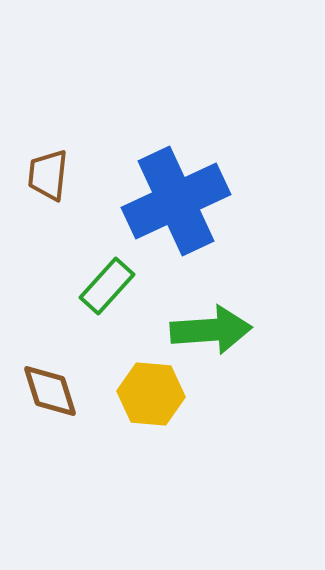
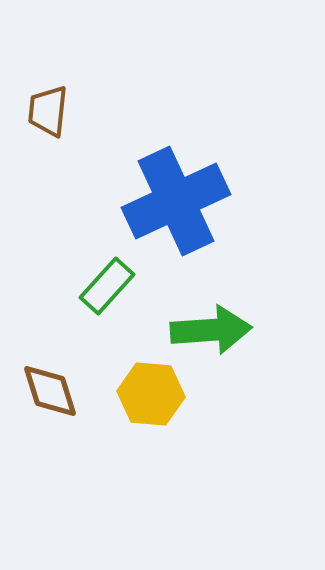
brown trapezoid: moved 64 px up
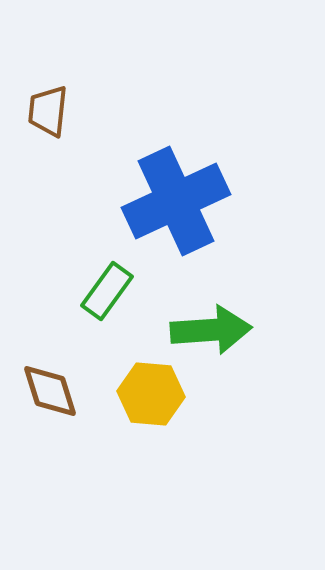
green rectangle: moved 5 px down; rotated 6 degrees counterclockwise
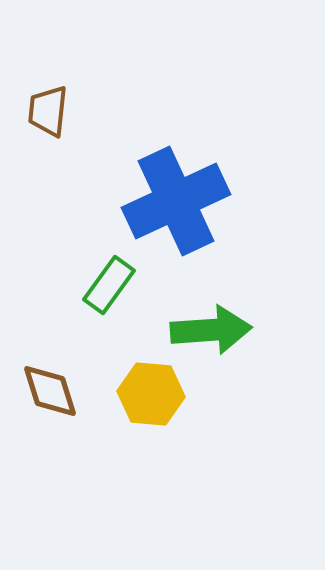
green rectangle: moved 2 px right, 6 px up
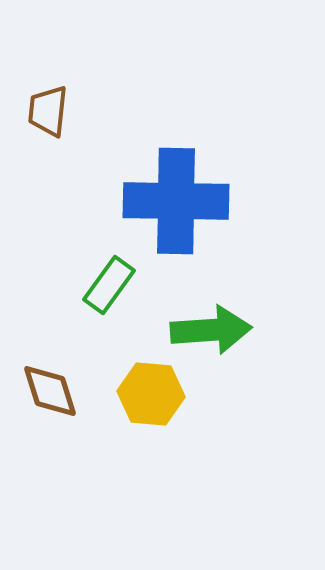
blue cross: rotated 26 degrees clockwise
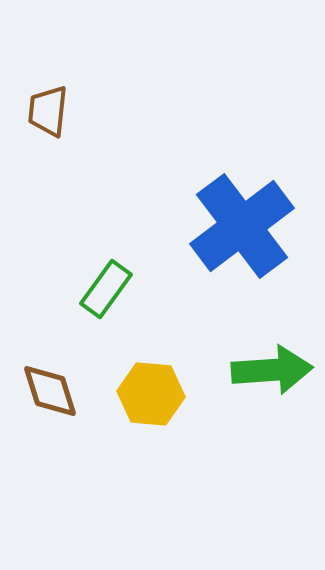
blue cross: moved 66 px right, 25 px down; rotated 38 degrees counterclockwise
green rectangle: moved 3 px left, 4 px down
green arrow: moved 61 px right, 40 px down
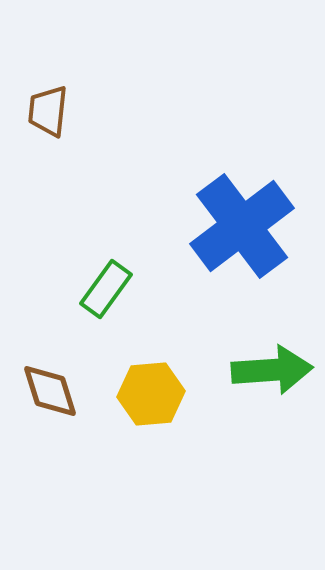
yellow hexagon: rotated 10 degrees counterclockwise
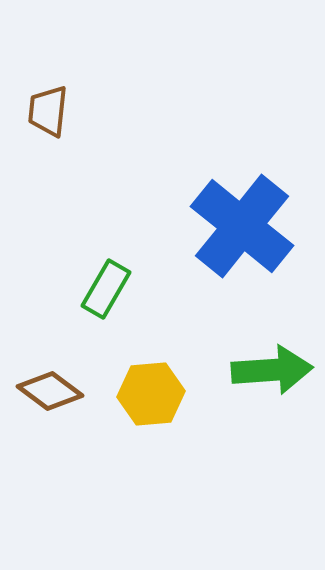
blue cross: rotated 14 degrees counterclockwise
green rectangle: rotated 6 degrees counterclockwise
brown diamond: rotated 36 degrees counterclockwise
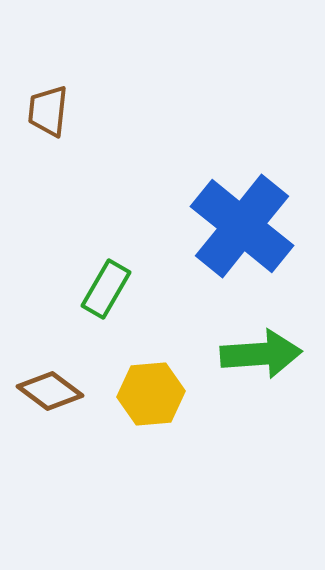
green arrow: moved 11 px left, 16 px up
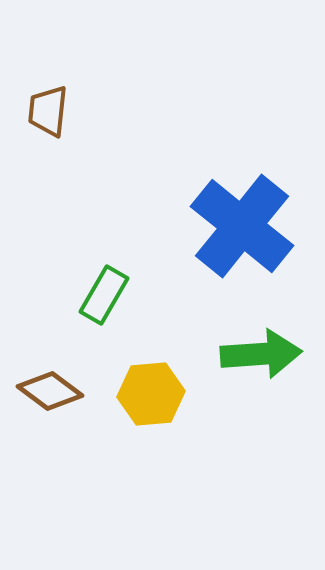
green rectangle: moved 2 px left, 6 px down
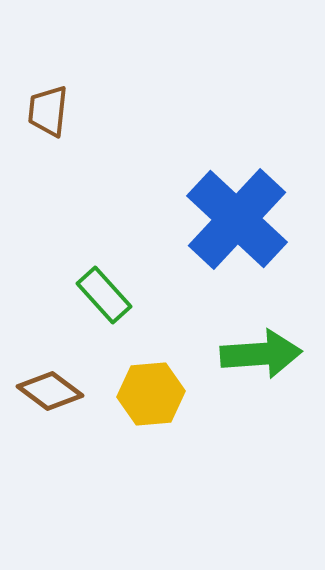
blue cross: moved 5 px left, 7 px up; rotated 4 degrees clockwise
green rectangle: rotated 72 degrees counterclockwise
